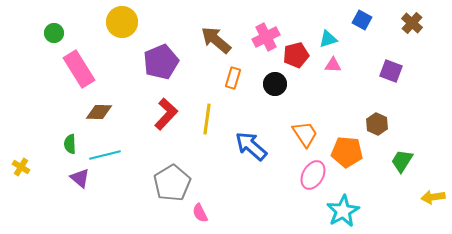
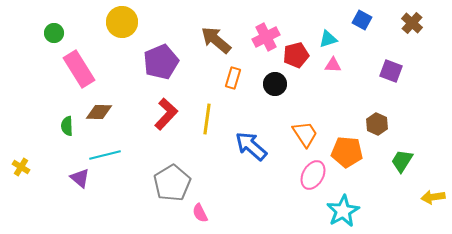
green semicircle: moved 3 px left, 18 px up
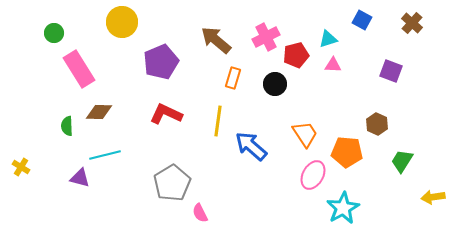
red L-shape: rotated 108 degrees counterclockwise
yellow line: moved 11 px right, 2 px down
purple triangle: rotated 25 degrees counterclockwise
cyan star: moved 3 px up
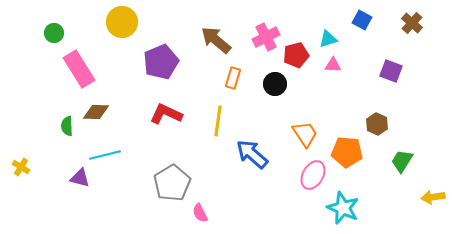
brown diamond: moved 3 px left
blue arrow: moved 1 px right, 8 px down
cyan star: rotated 20 degrees counterclockwise
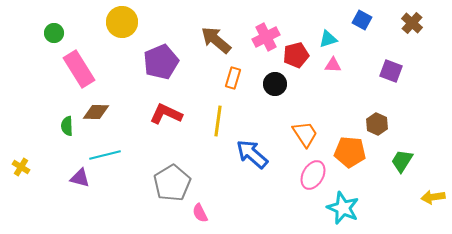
orange pentagon: moved 3 px right
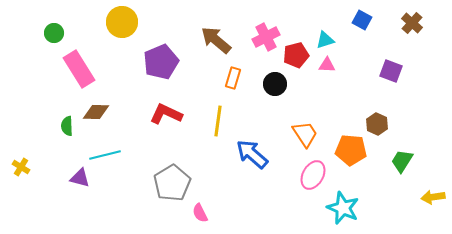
cyan triangle: moved 3 px left, 1 px down
pink triangle: moved 6 px left
orange pentagon: moved 1 px right, 2 px up
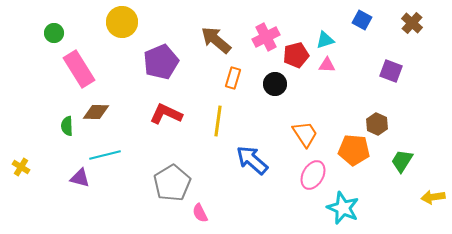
orange pentagon: moved 3 px right
blue arrow: moved 6 px down
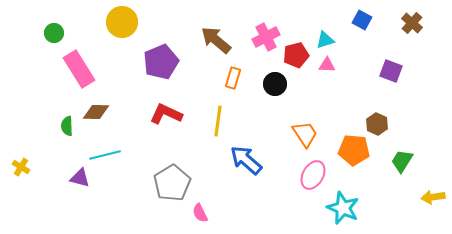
blue arrow: moved 6 px left
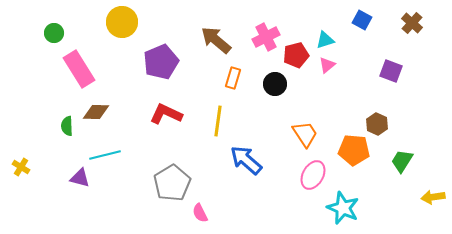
pink triangle: rotated 42 degrees counterclockwise
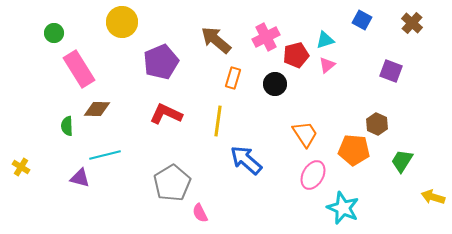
brown diamond: moved 1 px right, 3 px up
yellow arrow: rotated 25 degrees clockwise
